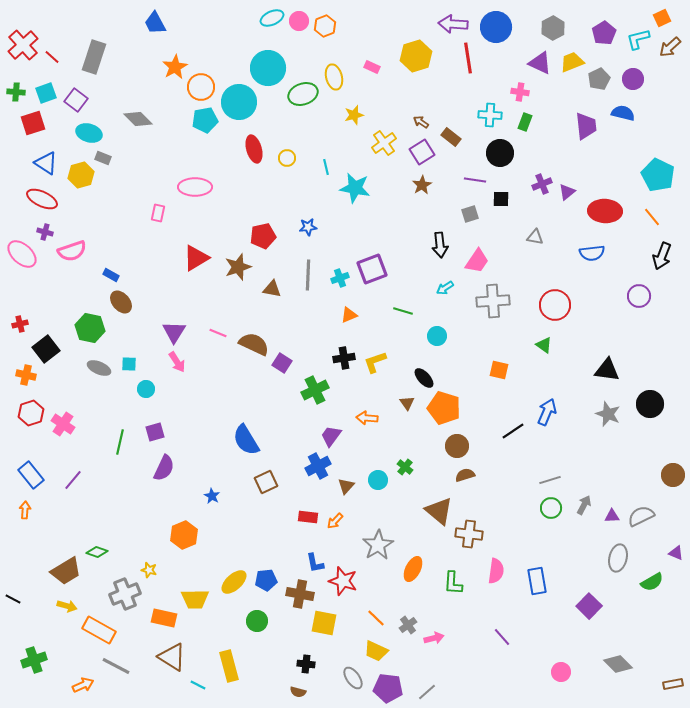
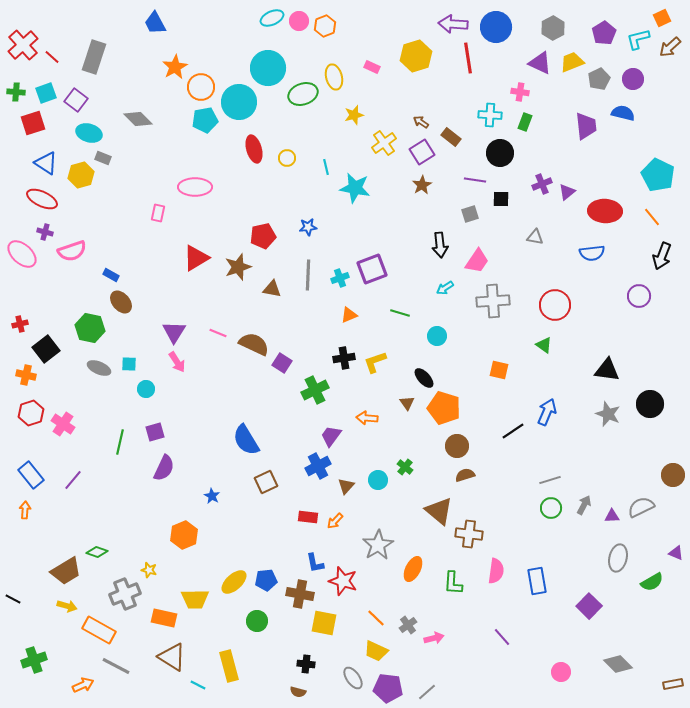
green line at (403, 311): moved 3 px left, 2 px down
gray semicircle at (641, 516): moved 9 px up
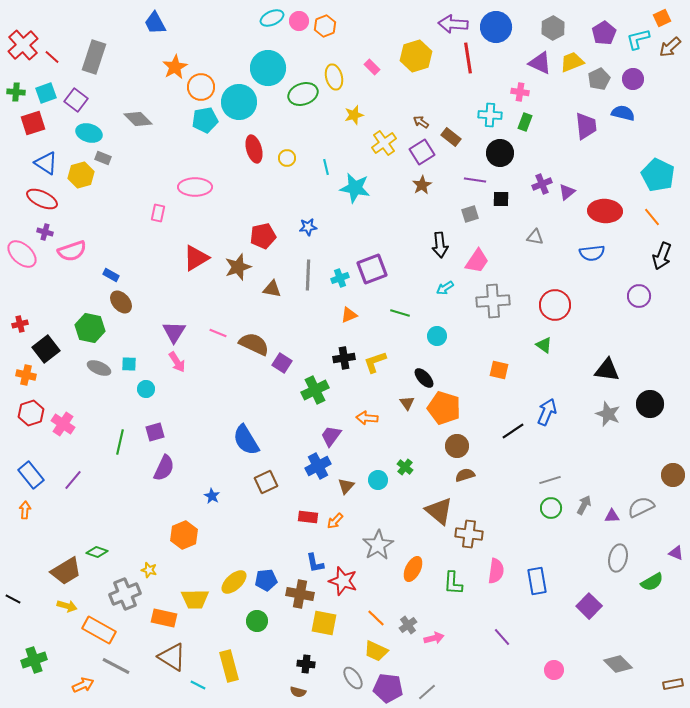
pink rectangle at (372, 67): rotated 21 degrees clockwise
pink circle at (561, 672): moved 7 px left, 2 px up
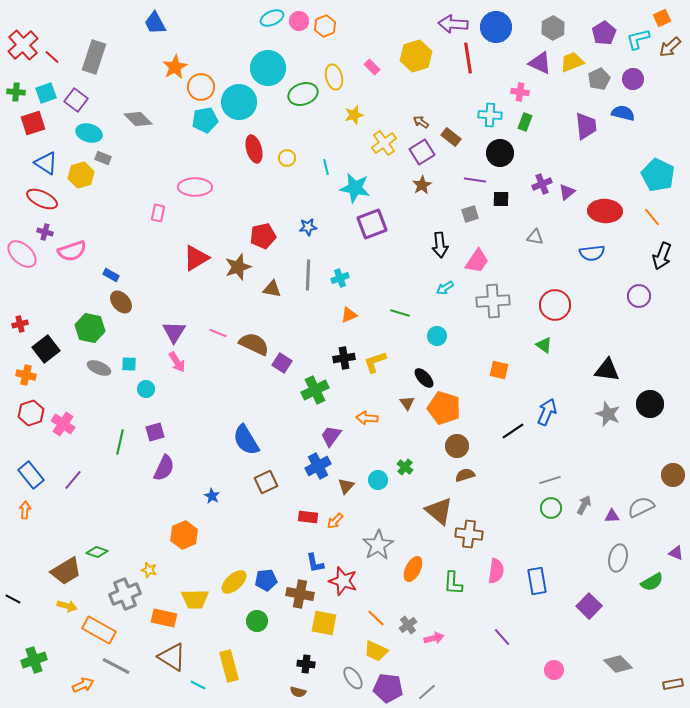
purple square at (372, 269): moved 45 px up
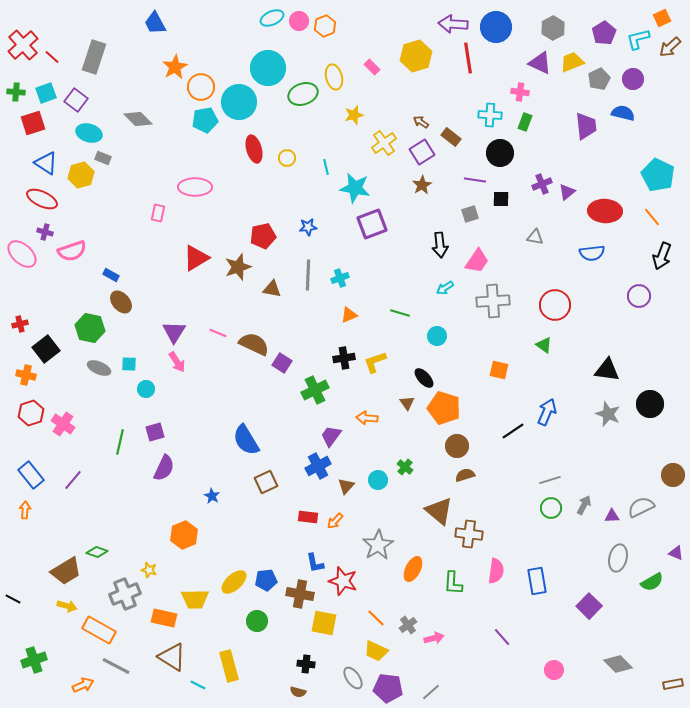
gray line at (427, 692): moved 4 px right
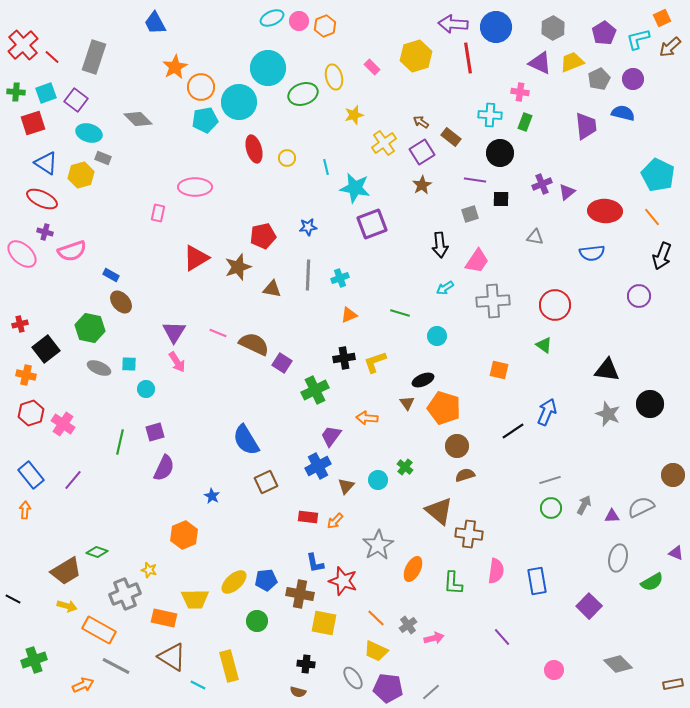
black ellipse at (424, 378): moved 1 px left, 2 px down; rotated 70 degrees counterclockwise
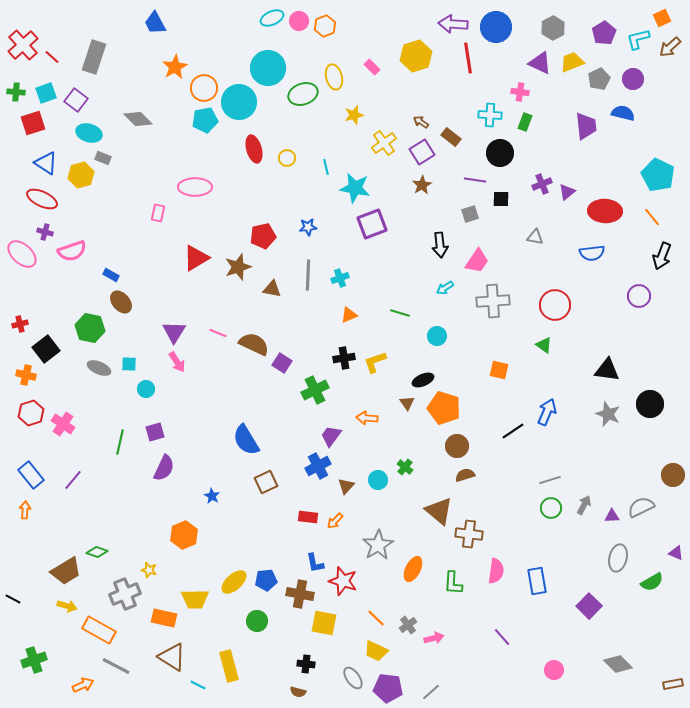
orange circle at (201, 87): moved 3 px right, 1 px down
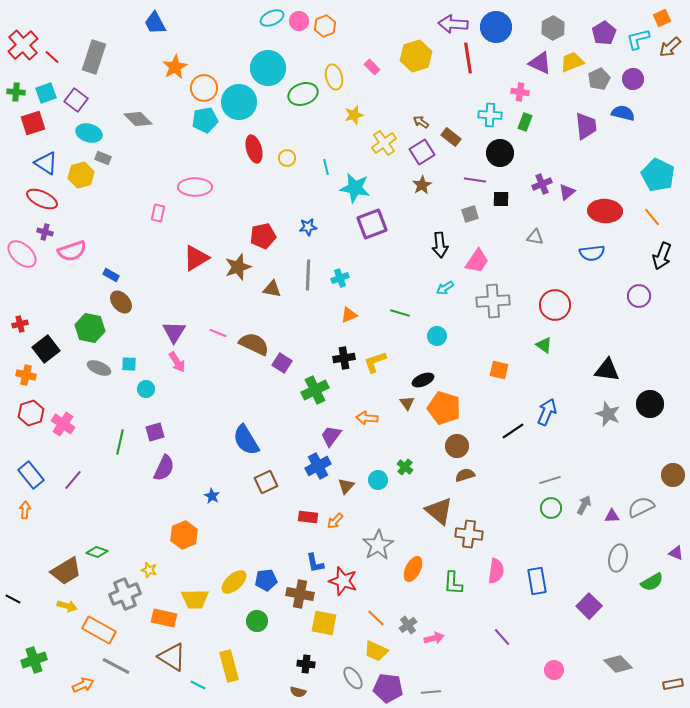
gray line at (431, 692): rotated 36 degrees clockwise
